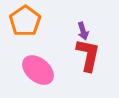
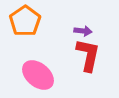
purple arrow: rotated 66 degrees counterclockwise
pink ellipse: moved 5 px down
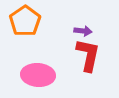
pink ellipse: rotated 36 degrees counterclockwise
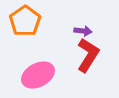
red L-shape: rotated 20 degrees clockwise
pink ellipse: rotated 32 degrees counterclockwise
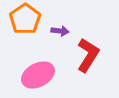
orange pentagon: moved 2 px up
purple arrow: moved 23 px left
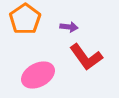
purple arrow: moved 9 px right, 4 px up
red L-shape: moved 2 px left, 2 px down; rotated 112 degrees clockwise
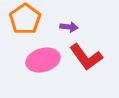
pink ellipse: moved 5 px right, 15 px up; rotated 12 degrees clockwise
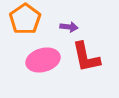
red L-shape: rotated 24 degrees clockwise
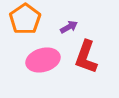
purple arrow: rotated 36 degrees counterclockwise
red L-shape: rotated 32 degrees clockwise
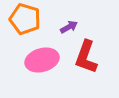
orange pentagon: rotated 20 degrees counterclockwise
pink ellipse: moved 1 px left
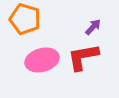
purple arrow: moved 24 px right; rotated 18 degrees counterclockwise
red L-shape: moved 3 px left; rotated 60 degrees clockwise
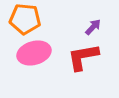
orange pentagon: rotated 12 degrees counterclockwise
pink ellipse: moved 8 px left, 7 px up
